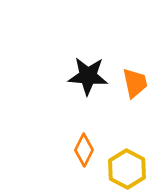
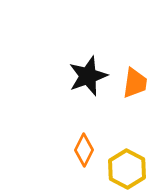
black star: rotated 24 degrees counterclockwise
orange trapezoid: rotated 20 degrees clockwise
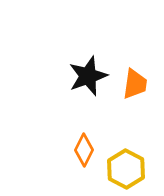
orange trapezoid: moved 1 px down
yellow hexagon: moved 1 px left
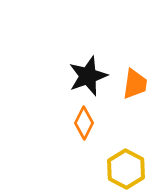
orange diamond: moved 27 px up
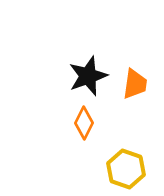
yellow hexagon: rotated 9 degrees counterclockwise
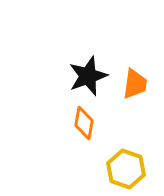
orange diamond: rotated 16 degrees counterclockwise
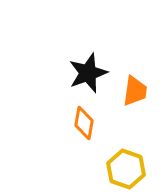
black star: moved 3 px up
orange trapezoid: moved 7 px down
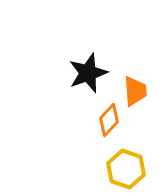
orange trapezoid: rotated 12 degrees counterclockwise
orange diamond: moved 25 px right, 3 px up; rotated 32 degrees clockwise
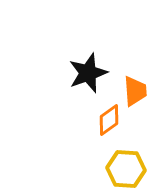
orange diamond: rotated 12 degrees clockwise
yellow hexagon: rotated 15 degrees counterclockwise
